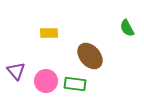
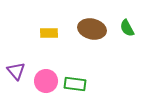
brown ellipse: moved 2 px right, 27 px up; rotated 36 degrees counterclockwise
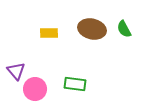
green semicircle: moved 3 px left, 1 px down
pink circle: moved 11 px left, 8 px down
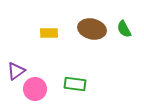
purple triangle: rotated 36 degrees clockwise
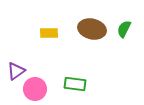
green semicircle: rotated 54 degrees clockwise
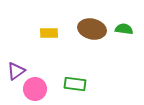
green semicircle: rotated 72 degrees clockwise
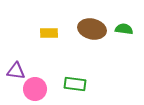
purple triangle: rotated 42 degrees clockwise
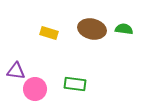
yellow rectangle: rotated 18 degrees clockwise
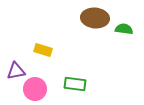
brown ellipse: moved 3 px right, 11 px up; rotated 8 degrees counterclockwise
yellow rectangle: moved 6 px left, 17 px down
purple triangle: rotated 18 degrees counterclockwise
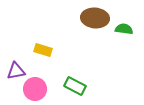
green rectangle: moved 2 px down; rotated 20 degrees clockwise
